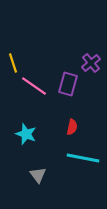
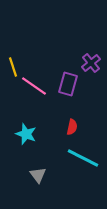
yellow line: moved 4 px down
cyan line: rotated 16 degrees clockwise
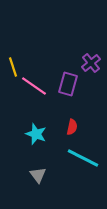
cyan star: moved 10 px right
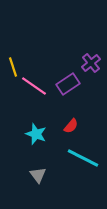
purple rectangle: rotated 40 degrees clockwise
red semicircle: moved 1 px left, 1 px up; rotated 28 degrees clockwise
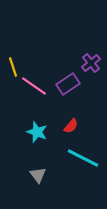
cyan star: moved 1 px right, 2 px up
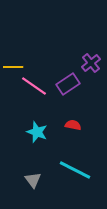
yellow line: rotated 72 degrees counterclockwise
red semicircle: moved 2 px right, 1 px up; rotated 119 degrees counterclockwise
cyan line: moved 8 px left, 12 px down
gray triangle: moved 5 px left, 5 px down
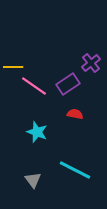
red semicircle: moved 2 px right, 11 px up
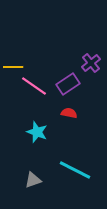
red semicircle: moved 6 px left, 1 px up
gray triangle: rotated 48 degrees clockwise
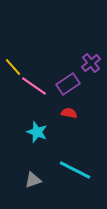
yellow line: rotated 48 degrees clockwise
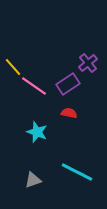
purple cross: moved 3 px left
cyan line: moved 2 px right, 2 px down
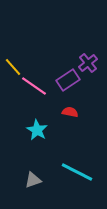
purple rectangle: moved 4 px up
red semicircle: moved 1 px right, 1 px up
cyan star: moved 2 px up; rotated 10 degrees clockwise
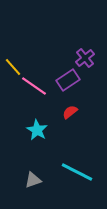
purple cross: moved 3 px left, 5 px up
red semicircle: rotated 49 degrees counterclockwise
